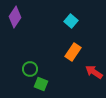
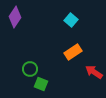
cyan square: moved 1 px up
orange rectangle: rotated 24 degrees clockwise
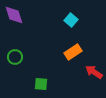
purple diamond: moved 1 px left, 2 px up; rotated 50 degrees counterclockwise
green circle: moved 15 px left, 12 px up
green square: rotated 16 degrees counterclockwise
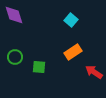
green square: moved 2 px left, 17 px up
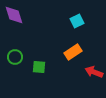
cyan square: moved 6 px right, 1 px down; rotated 24 degrees clockwise
red arrow: rotated 12 degrees counterclockwise
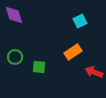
cyan square: moved 3 px right
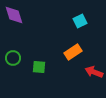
green circle: moved 2 px left, 1 px down
